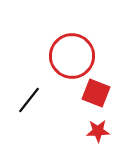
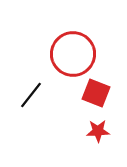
red circle: moved 1 px right, 2 px up
black line: moved 2 px right, 5 px up
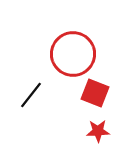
red square: moved 1 px left
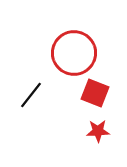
red circle: moved 1 px right, 1 px up
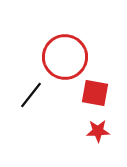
red circle: moved 9 px left, 4 px down
red square: rotated 12 degrees counterclockwise
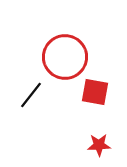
red square: moved 1 px up
red star: moved 1 px right, 14 px down
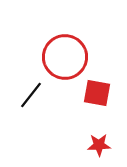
red square: moved 2 px right, 1 px down
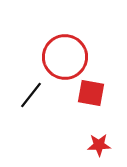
red square: moved 6 px left
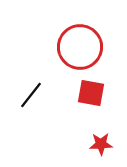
red circle: moved 15 px right, 10 px up
red star: moved 2 px right, 1 px up
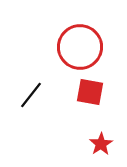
red square: moved 1 px left, 1 px up
red star: rotated 30 degrees counterclockwise
